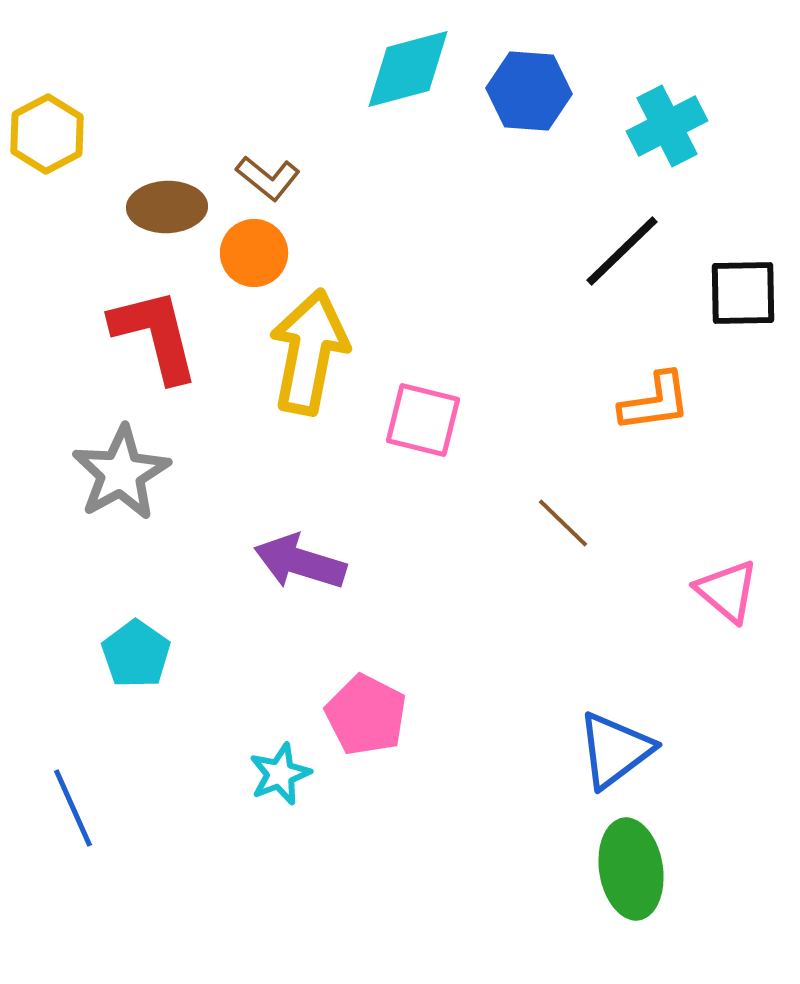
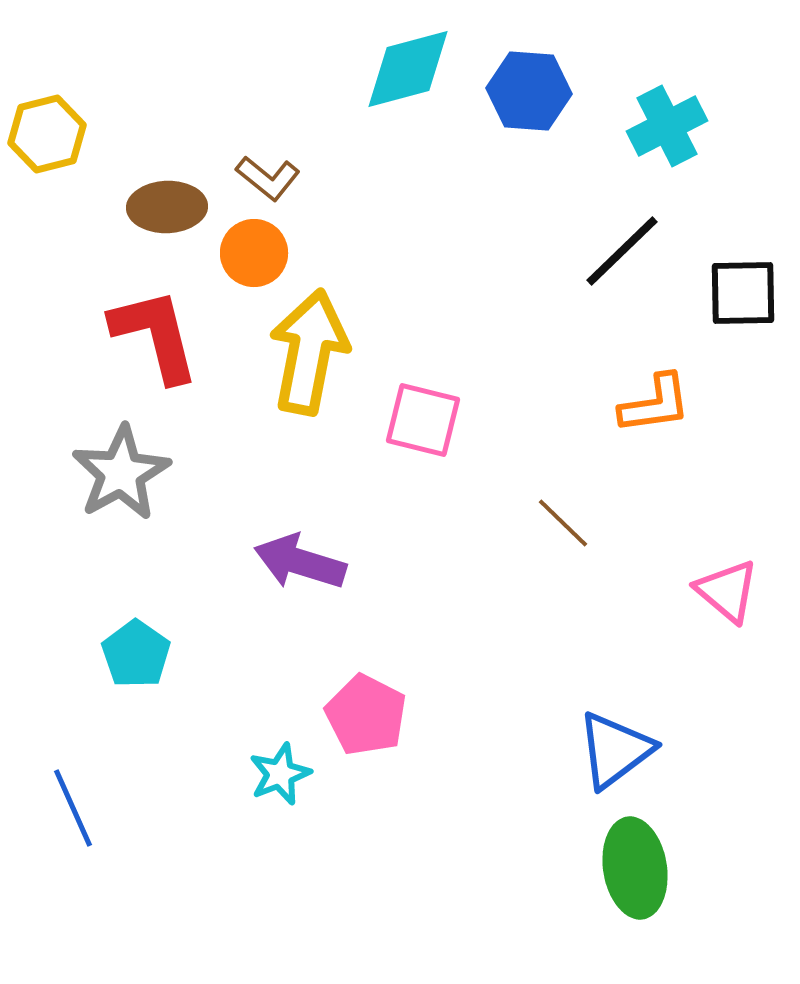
yellow hexagon: rotated 14 degrees clockwise
orange L-shape: moved 2 px down
green ellipse: moved 4 px right, 1 px up
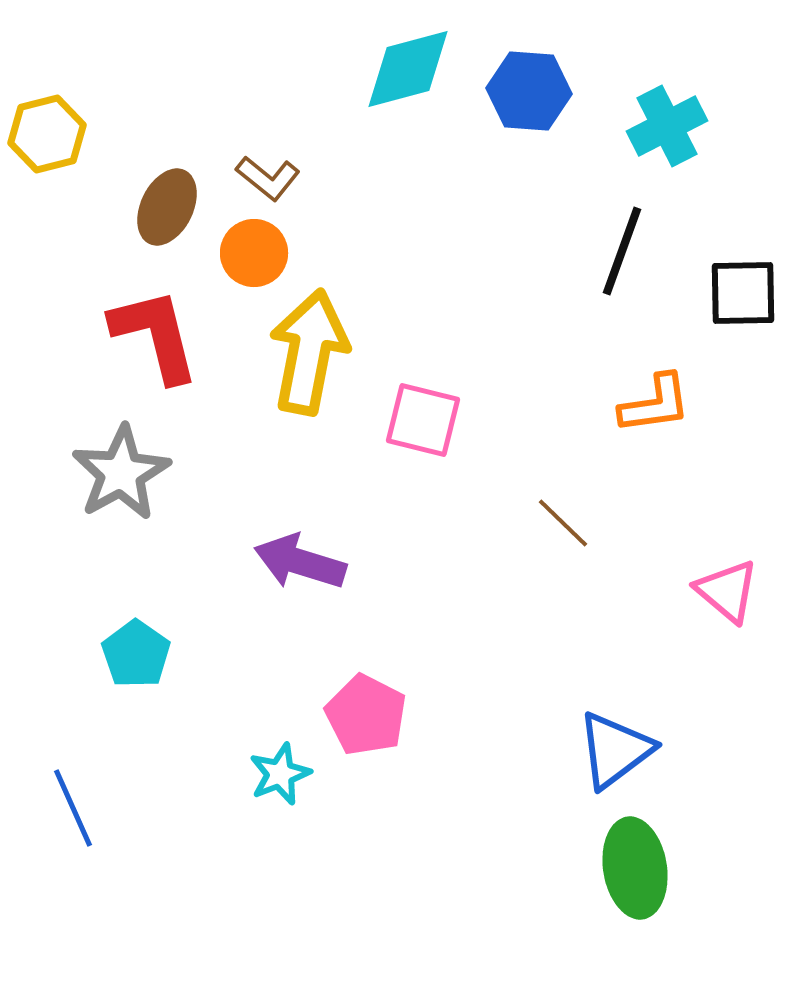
brown ellipse: rotated 62 degrees counterclockwise
black line: rotated 26 degrees counterclockwise
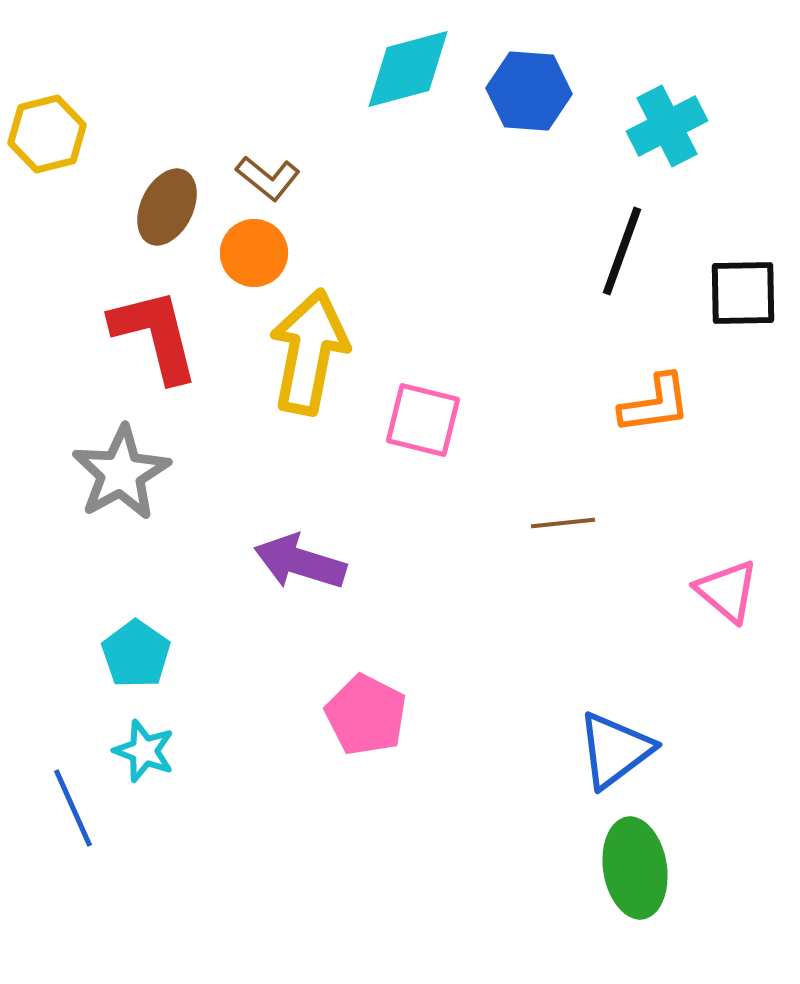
brown line: rotated 50 degrees counterclockwise
cyan star: moved 136 px left, 23 px up; rotated 30 degrees counterclockwise
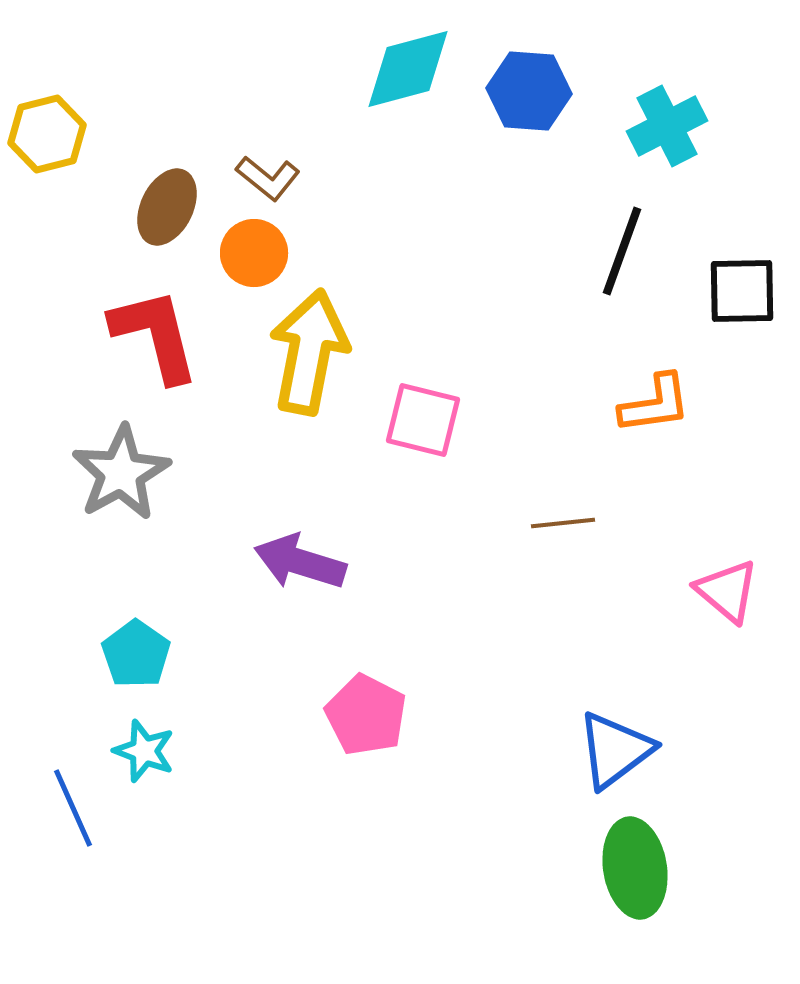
black square: moved 1 px left, 2 px up
